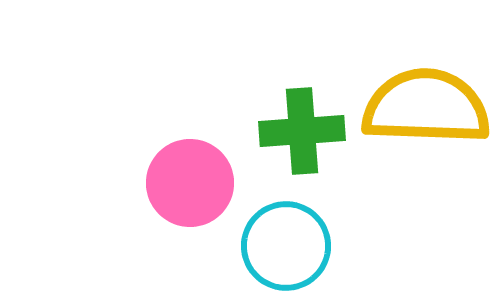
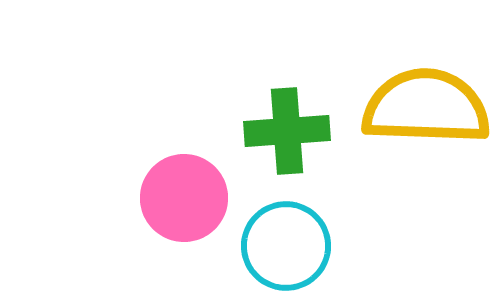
green cross: moved 15 px left
pink circle: moved 6 px left, 15 px down
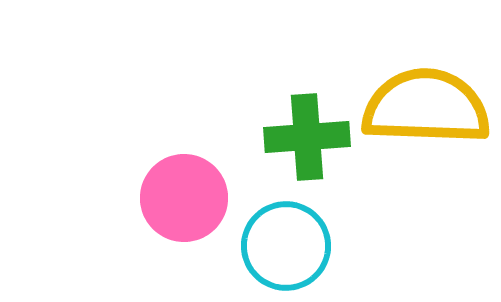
green cross: moved 20 px right, 6 px down
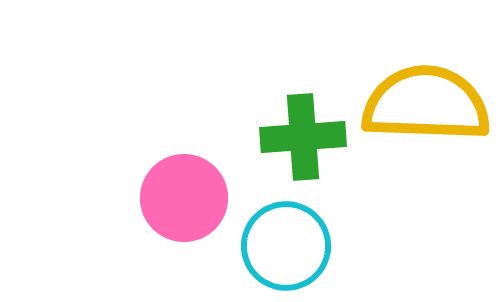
yellow semicircle: moved 3 px up
green cross: moved 4 px left
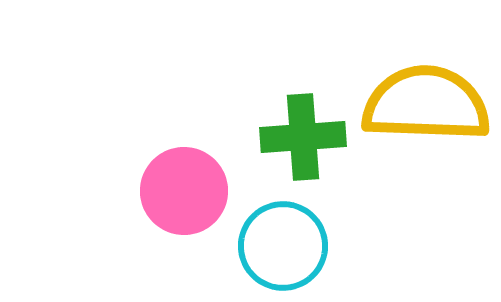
pink circle: moved 7 px up
cyan circle: moved 3 px left
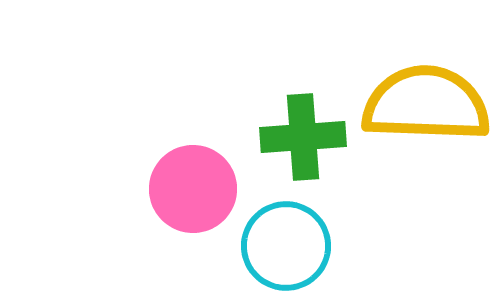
pink circle: moved 9 px right, 2 px up
cyan circle: moved 3 px right
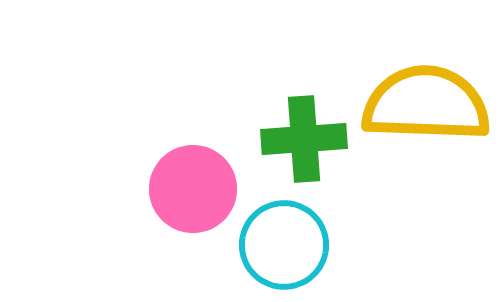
green cross: moved 1 px right, 2 px down
cyan circle: moved 2 px left, 1 px up
